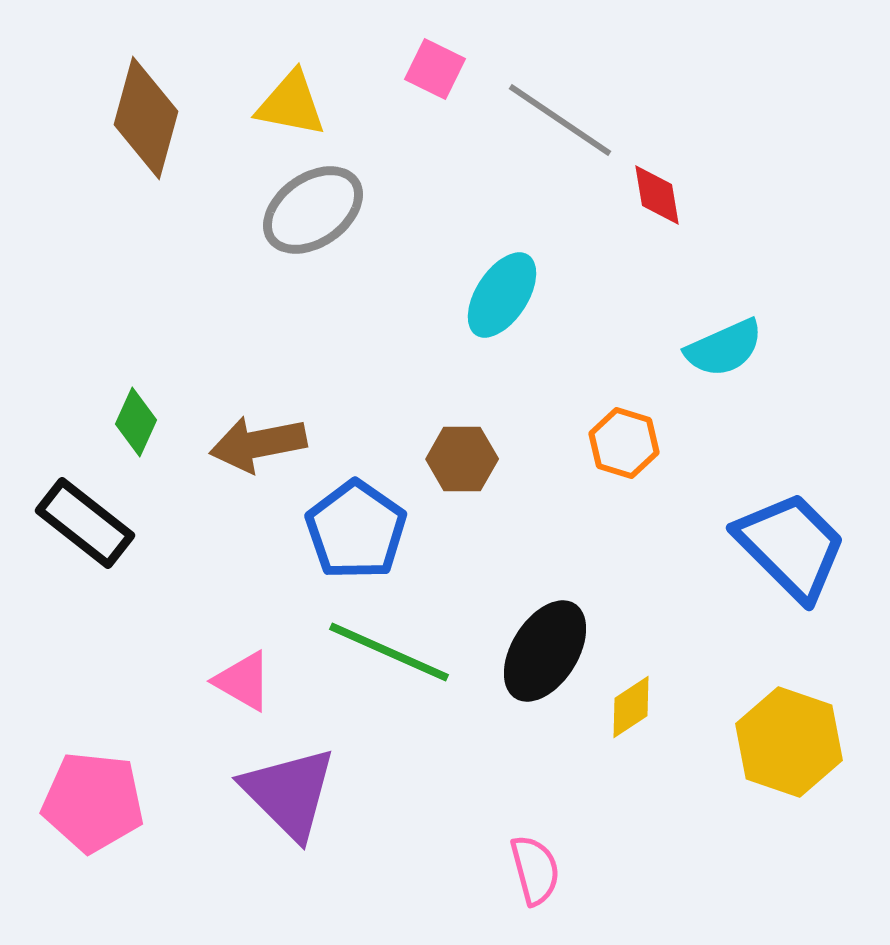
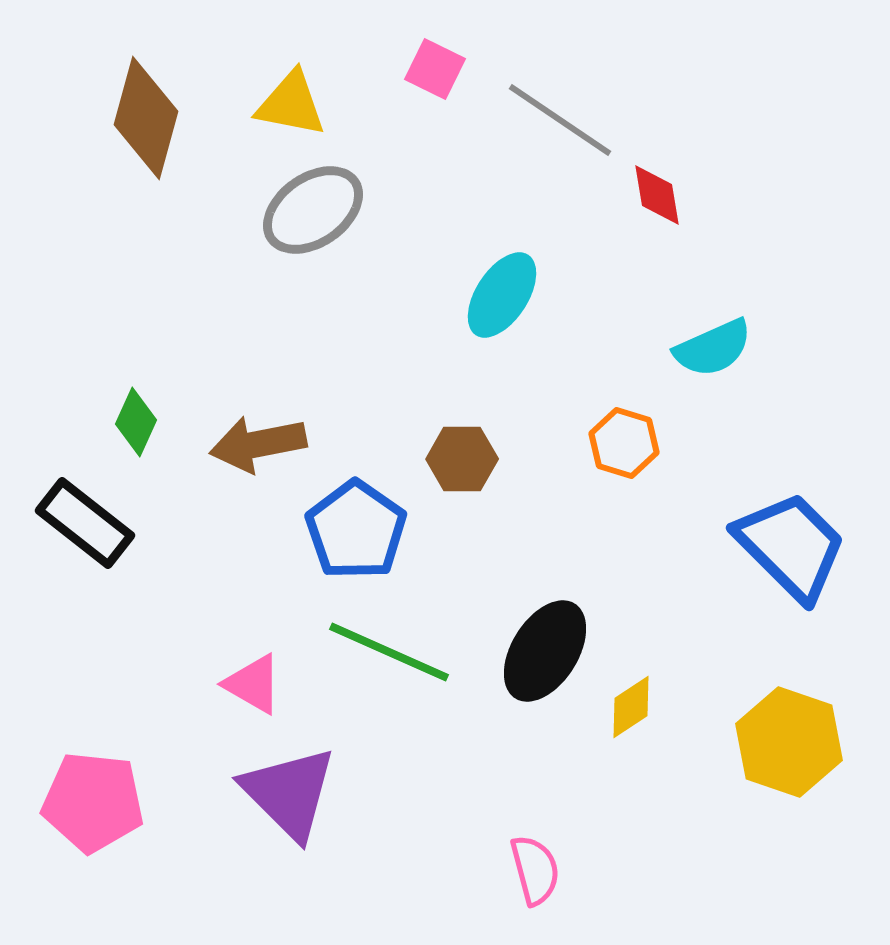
cyan semicircle: moved 11 px left
pink triangle: moved 10 px right, 3 px down
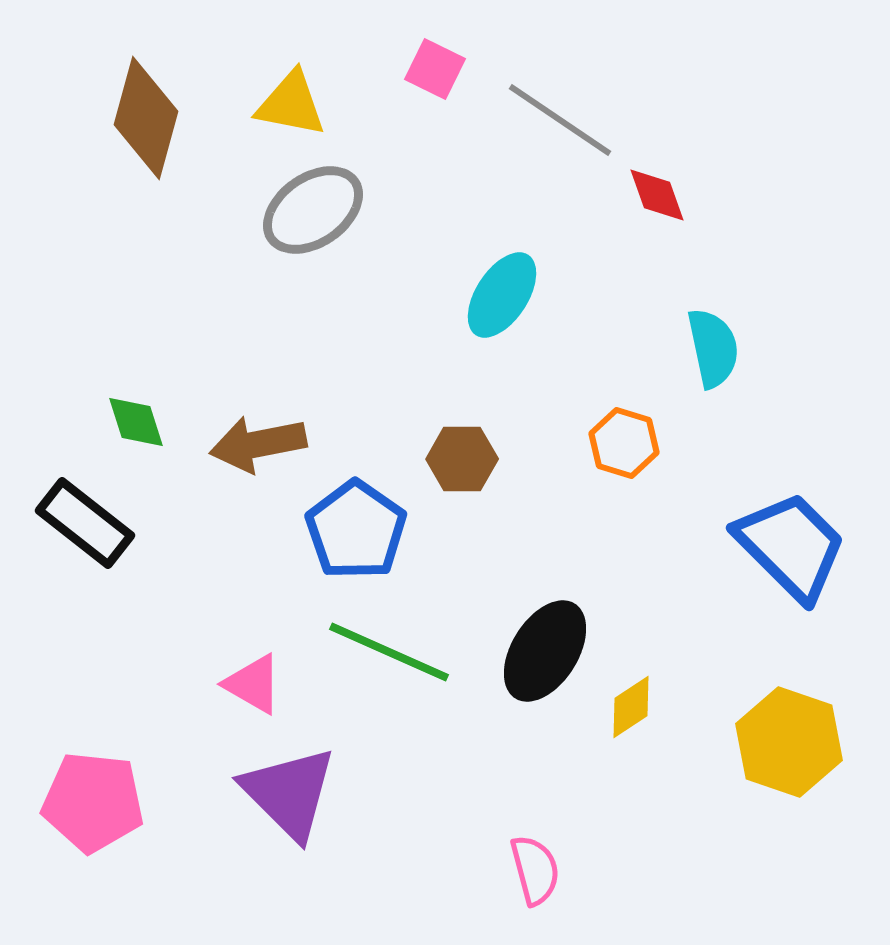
red diamond: rotated 10 degrees counterclockwise
cyan semicircle: rotated 78 degrees counterclockwise
green diamond: rotated 42 degrees counterclockwise
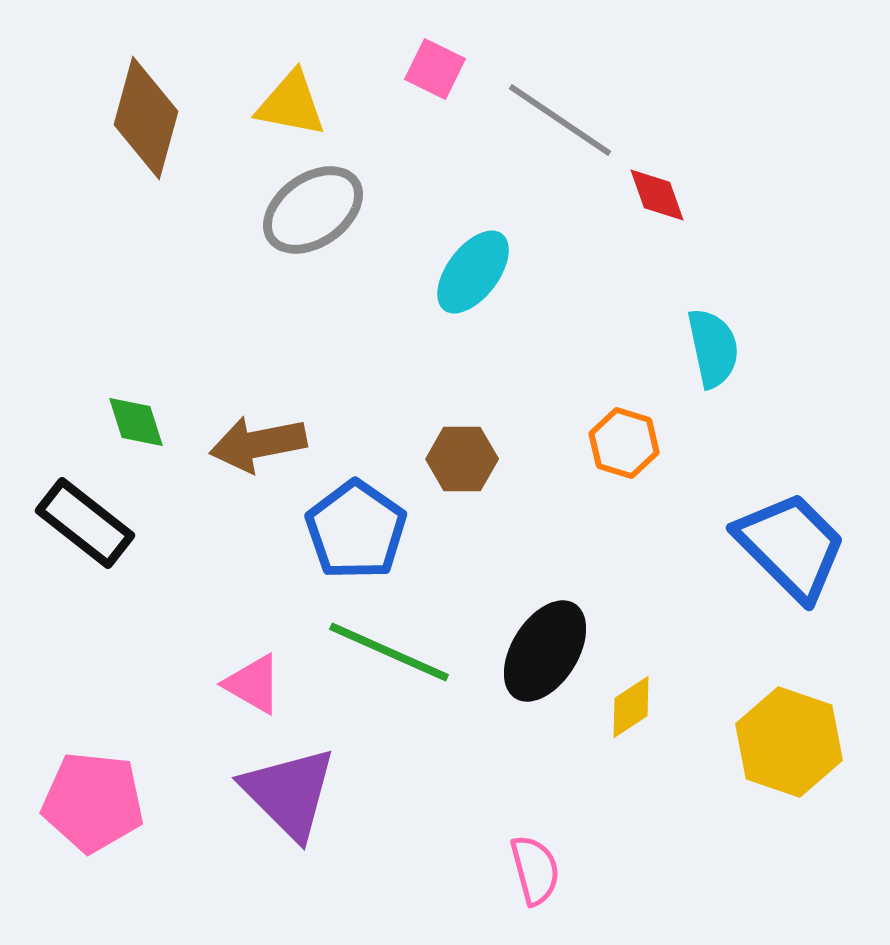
cyan ellipse: moved 29 px left, 23 px up; rotated 4 degrees clockwise
